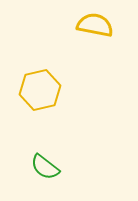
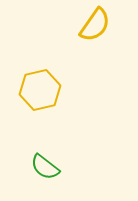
yellow semicircle: rotated 114 degrees clockwise
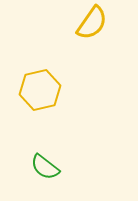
yellow semicircle: moved 3 px left, 2 px up
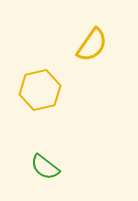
yellow semicircle: moved 22 px down
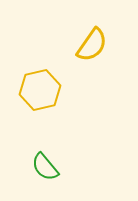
green semicircle: rotated 12 degrees clockwise
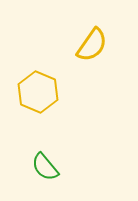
yellow hexagon: moved 2 px left, 2 px down; rotated 24 degrees counterclockwise
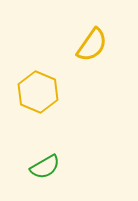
green semicircle: rotated 80 degrees counterclockwise
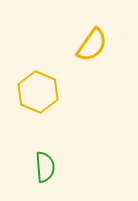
green semicircle: rotated 64 degrees counterclockwise
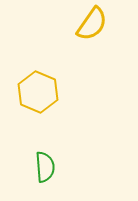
yellow semicircle: moved 21 px up
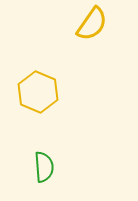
green semicircle: moved 1 px left
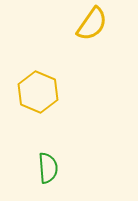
green semicircle: moved 4 px right, 1 px down
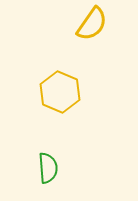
yellow hexagon: moved 22 px right
